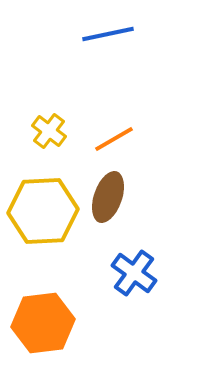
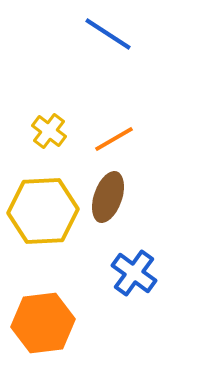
blue line: rotated 45 degrees clockwise
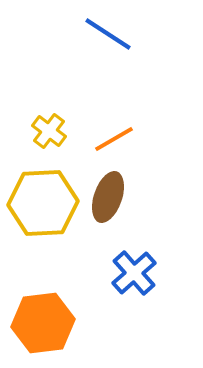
yellow hexagon: moved 8 px up
blue cross: rotated 12 degrees clockwise
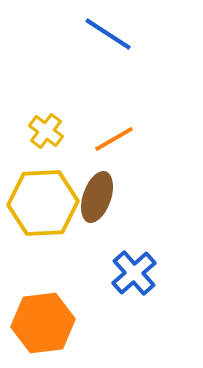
yellow cross: moved 3 px left
brown ellipse: moved 11 px left
